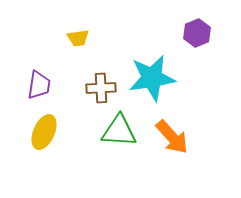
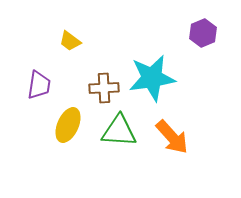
purple hexagon: moved 6 px right
yellow trapezoid: moved 8 px left, 3 px down; rotated 45 degrees clockwise
brown cross: moved 3 px right
yellow ellipse: moved 24 px right, 7 px up
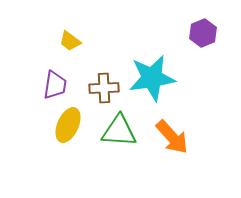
purple trapezoid: moved 16 px right
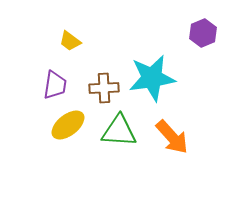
yellow ellipse: rotated 28 degrees clockwise
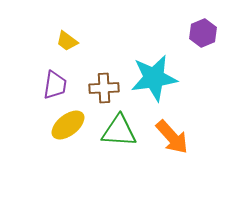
yellow trapezoid: moved 3 px left
cyan star: moved 2 px right
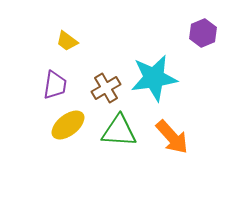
brown cross: moved 2 px right; rotated 28 degrees counterclockwise
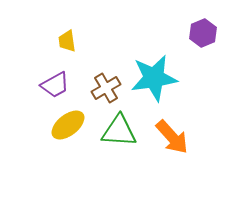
yellow trapezoid: rotated 45 degrees clockwise
purple trapezoid: rotated 52 degrees clockwise
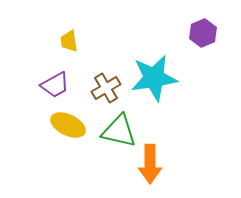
yellow trapezoid: moved 2 px right
yellow ellipse: rotated 64 degrees clockwise
green triangle: rotated 9 degrees clockwise
orange arrow: moved 22 px left, 27 px down; rotated 42 degrees clockwise
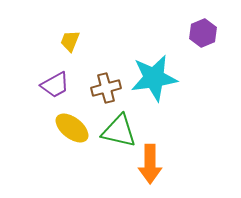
yellow trapezoid: moved 1 px right; rotated 30 degrees clockwise
brown cross: rotated 16 degrees clockwise
yellow ellipse: moved 4 px right, 3 px down; rotated 12 degrees clockwise
